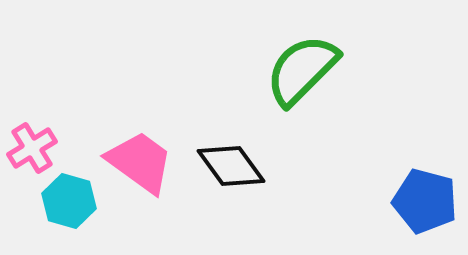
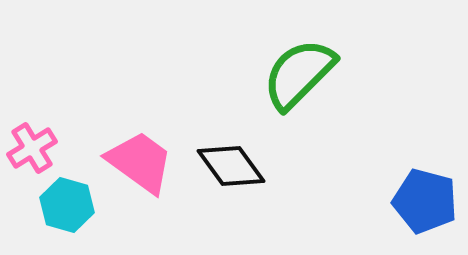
green semicircle: moved 3 px left, 4 px down
cyan hexagon: moved 2 px left, 4 px down
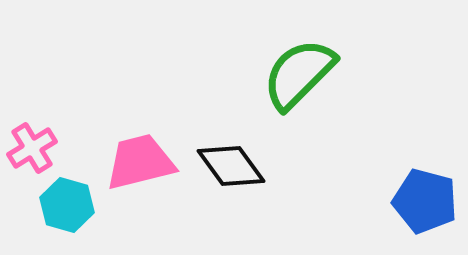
pink trapezoid: rotated 50 degrees counterclockwise
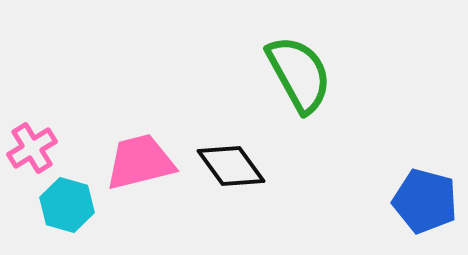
green semicircle: rotated 106 degrees clockwise
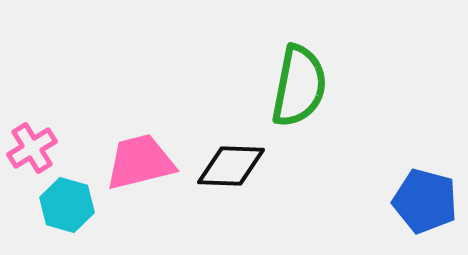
green semicircle: moved 12 px down; rotated 40 degrees clockwise
black diamond: rotated 52 degrees counterclockwise
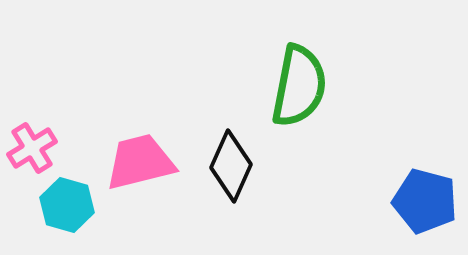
black diamond: rotated 68 degrees counterclockwise
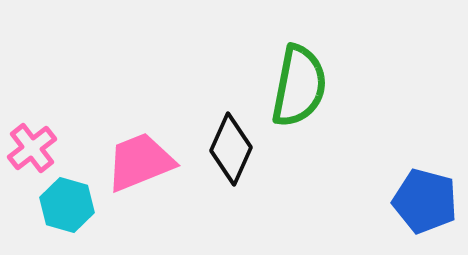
pink cross: rotated 6 degrees counterclockwise
pink trapezoid: rotated 8 degrees counterclockwise
black diamond: moved 17 px up
